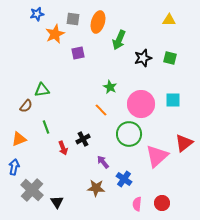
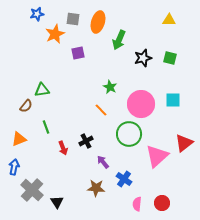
black cross: moved 3 px right, 2 px down
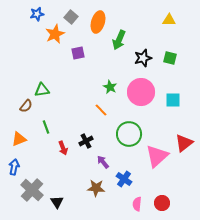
gray square: moved 2 px left, 2 px up; rotated 32 degrees clockwise
pink circle: moved 12 px up
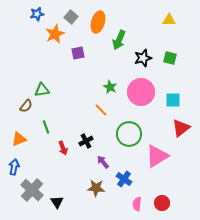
red triangle: moved 3 px left, 15 px up
pink triangle: rotated 10 degrees clockwise
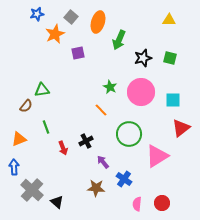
blue arrow: rotated 14 degrees counterclockwise
black triangle: rotated 16 degrees counterclockwise
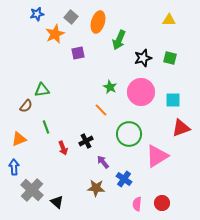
red triangle: rotated 18 degrees clockwise
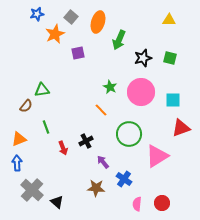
blue arrow: moved 3 px right, 4 px up
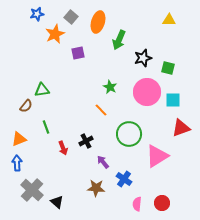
green square: moved 2 px left, 10 px down
pink circle: moved 6 px right
